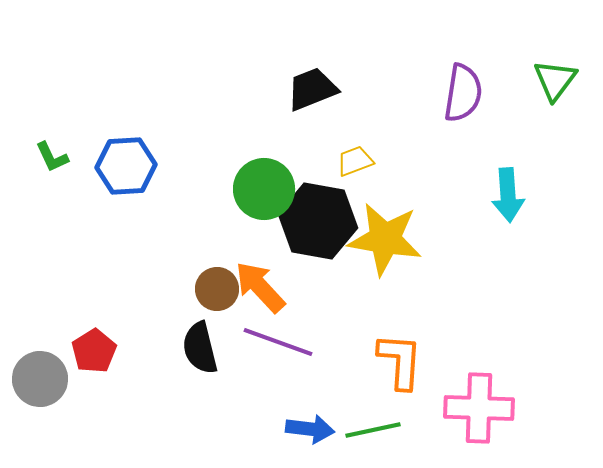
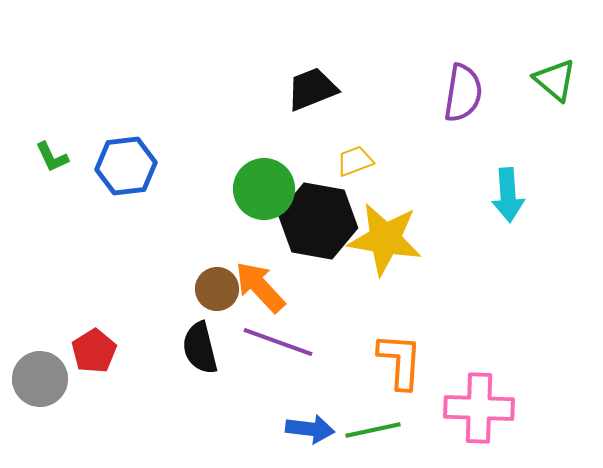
green triangle: rotated 27 degrees counterclockwise
blue hexagon: rotated 4 degrees counterclockwise
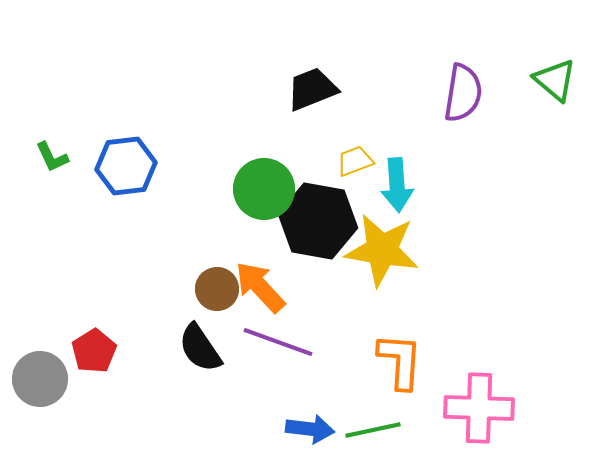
cyan arrow: moved 111 px left, 10 px up
yellow star: moved 3 px left, 11 px down
black semicircle: rotated 20 degrees counterclockwise
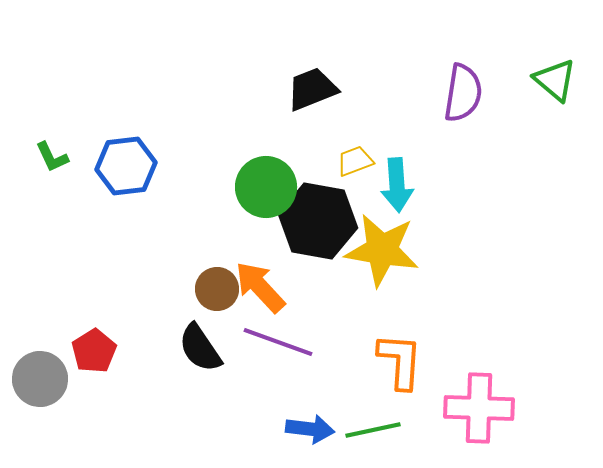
green circle: moved 2 px right, 2 px up
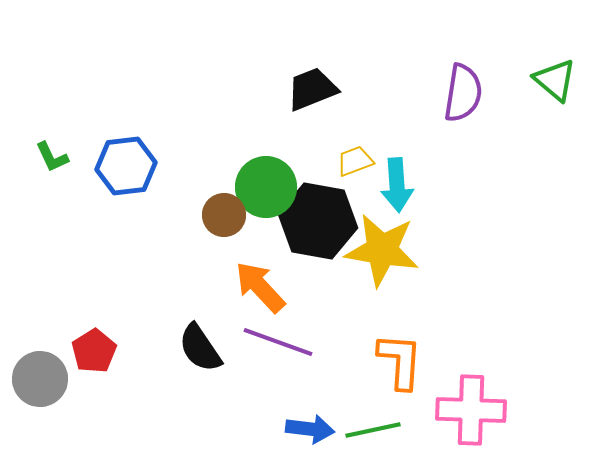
brown circle: moved 7 px right, 74 px up
pink cross: moved 8 px left, 2 px down
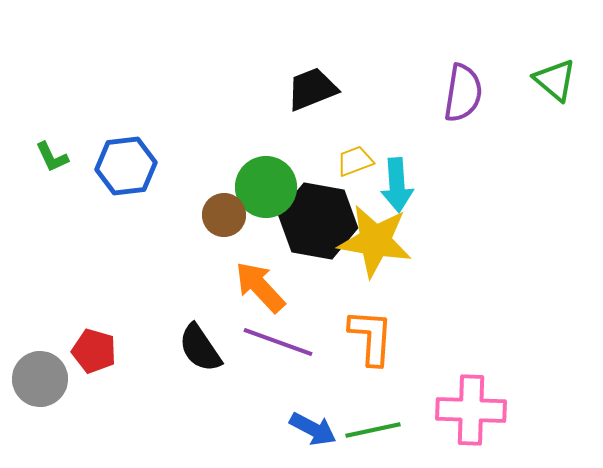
yellow star: moved 7 px left, 9 px up
red pentagon: rotated 24 degrees counterclockwise
orange L-shape: moved 29 px left, 24 px up
blue arrow: moved 3 px right; rotated 21 degrees clockwise
